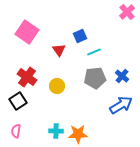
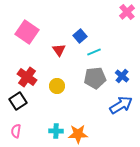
blue square: rotated 16 degrees counterclockwise
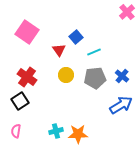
blue square: moved 4 px left, 1 px down
yellow circle: moved 9 px right, 11 px up
black square: moved 2 px right
cyan cross: rotated 16 degrees counterclockwise
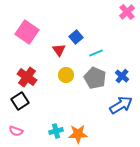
cyan line: moved 2 px right, 1 px down
gray pentagon: rotated 30 degrees clockwise
pink semicircle: rotated 80 degrees counterclockwise
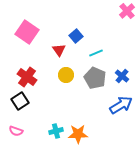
pink cross: moved 1 px up
blue square: moved 1 px up
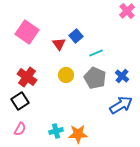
red triangle: moved 6 px up
pink semicircle: moved 4 px right, 2 px up; rotated 80 degrees counterclockwise
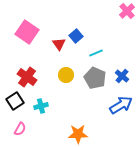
black square: moved 5 px left
cyan cross: moved 15 px left, 25 px up
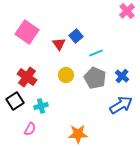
pink semicircle: moved 10 px right
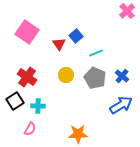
cyan cross: moved 3 px left; rotated 16 degrees clockwise
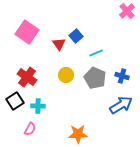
blue cross: rotated 24 degrees counterclockwise
